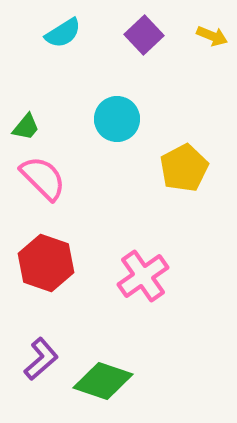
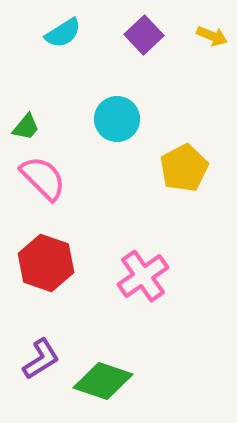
purple L-shape: rotated 9 degrees clockwise
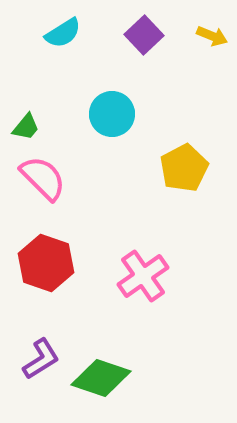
cyan circle: moved 5 px left, 5 px up
green diamond: moved 2 px left, 3 px up
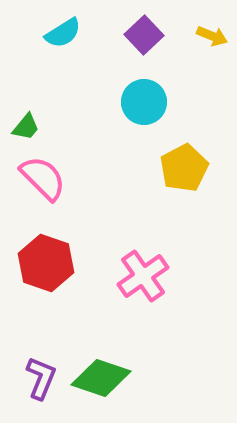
cyan circle: moved 32 px right, 12 px up
purple L-shape: moved 19 px down; rotated 36 degrees counterclockwise
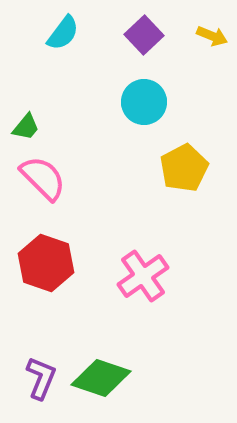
cyan semicircle: rotated 21 degrees counterclockwise
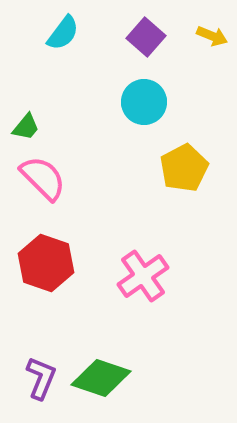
purple square: moved 2 px right, 2 px down; rotated 6 degrees counterclockwise
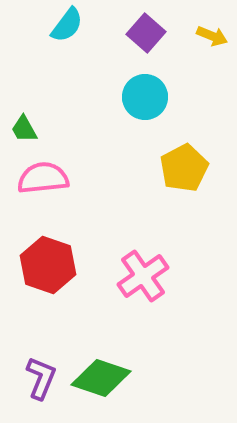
cyan semicircle: moved 4 px right, 8 px up
purple square: moved 4 px up
cyan circle: moved 1 px right, 5 px up
green trapezoid: moved 2 px left, 2 px down; rotated 112 degrees clockwise
pink semicircle: rotated 51 degrees counterclockwise
red hexagon: moved 2 px right, 2 px down
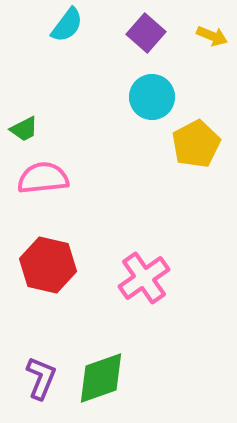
cyan circle: moved 7 px right
green trapezoid: rotated 88 degrees counterclockwise
yellow pentagon: moved 12 px right, 24 px up
red hexagon: rotated 6 degrees counterclockwise
pink cross: moved 1 px right, 2 px down
green diamond: rotated 38 degrees counterclockwise
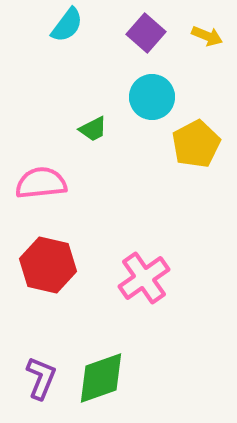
yellow arrow: moved 5 px left
green trapezoid: moved 69 px right
pink semicircle: moved 2 px left, 5 px down
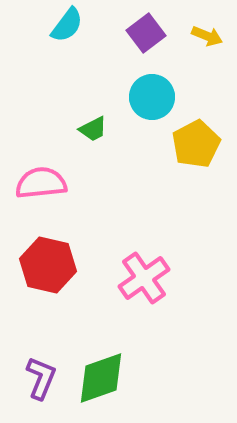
purple square: rotated 12 degrees clockwise
